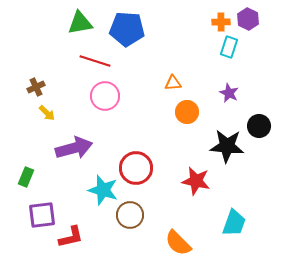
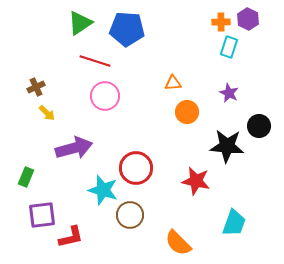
green triangle: rotated 24 degrees counterclockwise
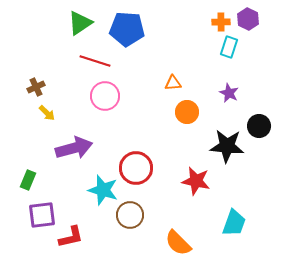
green rectangle: moved 2 px right, 3 px down
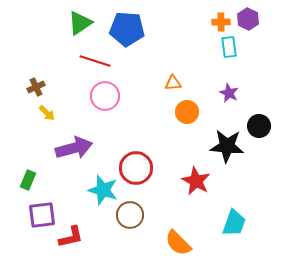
cyan rectangle: rotated 25 degrees counterclockwise
red star: rotated 16 degrees clockwise
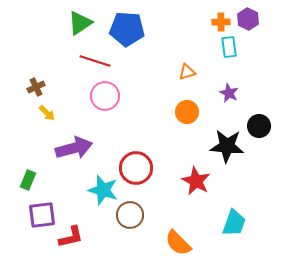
orange triangle: moved 14 px right, 11 px up; rotated 12 degrees counterclockwise
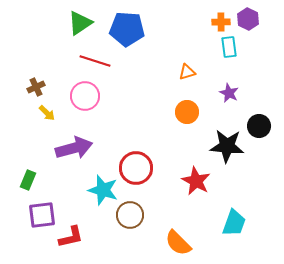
pink circle: moved 20 px left
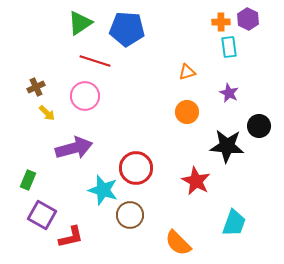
purple square: rotated 36 degrees clockwise
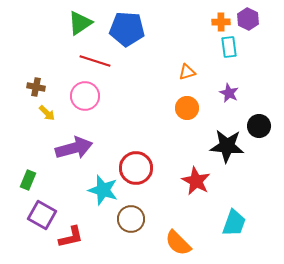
brown cross: rotated 36 degrees clockwise
orange circle: moved 4 px up
brown circle: moved 1 px right, 4 px down
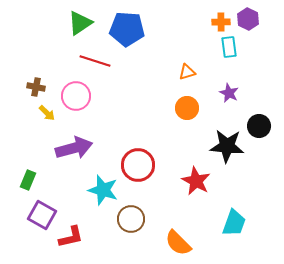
pink circle: moved 9 px left
red circle: moved 2 px right, 3 px up
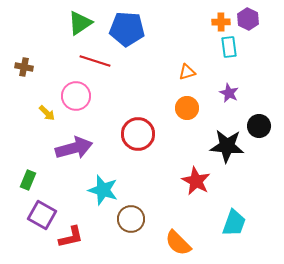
brown cross: moved 12 px left, 20 px up
red circle: moved 31 px up
